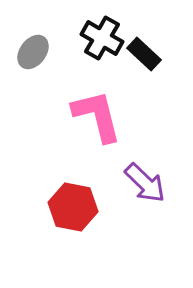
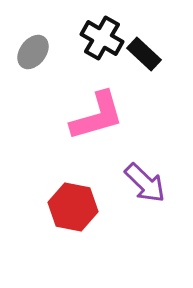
pink L-shape: rotated 88 degrees clockwise
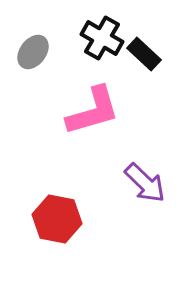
pink L-shape: moved 4 px left, 5 px up
red hexagon: moved 16 px left, 12 px down
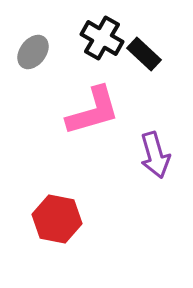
purple arrow: moved 10 px right, 28 px up; rotated 30 degrees clockwise
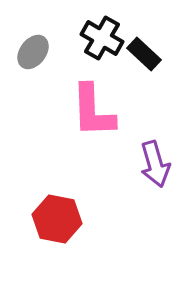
pink L-shape: rotated 104 degrees clockwise
purple arrow: moved 9 px down
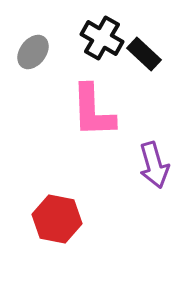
purple arrow: moved 1 px left, 1 px down
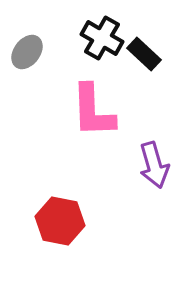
gray ellipse: moved 6 px left
red hexagon: moved 3 px right, 2 px down
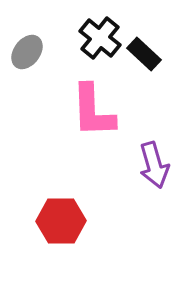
black cross: moved 2 px left; rotated 9 degrees clockwise
red hexagon: moved 1 px right; rotated 12 degrees counterclockwise
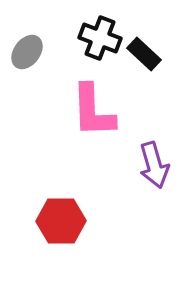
black cross: rotated 18 degrees counterclockwise
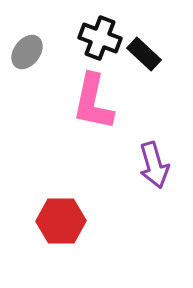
pink L-shape: moved 9 px up; rotated 14 degrees clockwise
